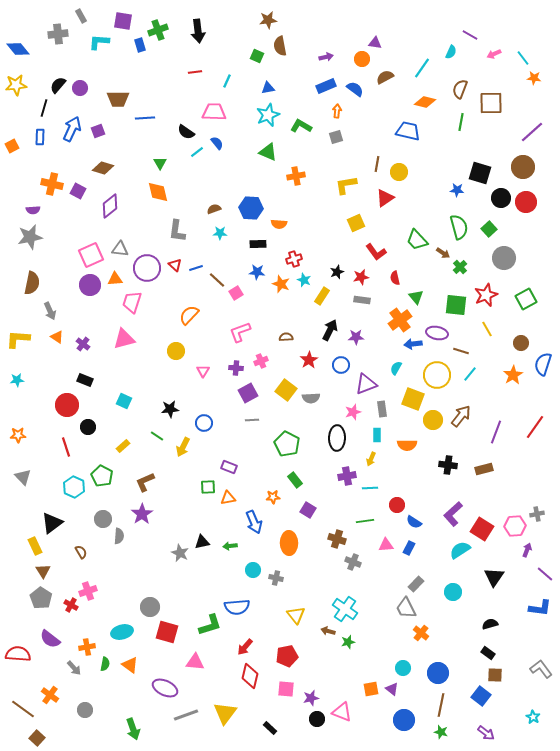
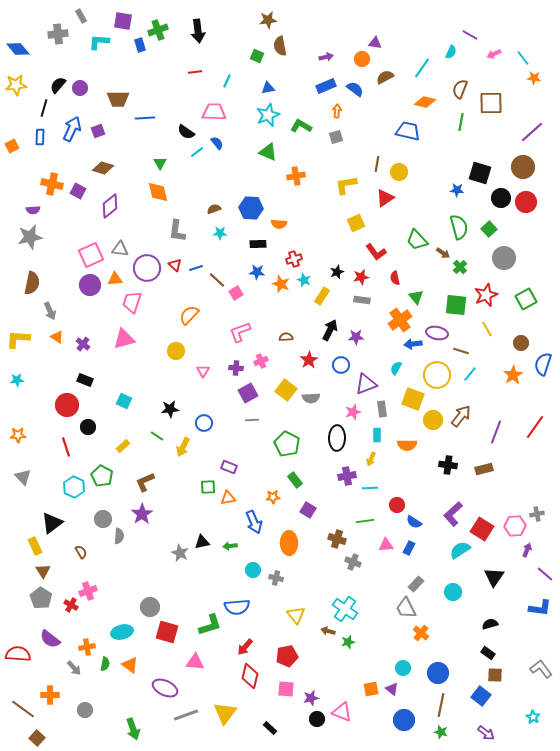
orange cross at (50, 695): rotated 36 degrees counterclockwise
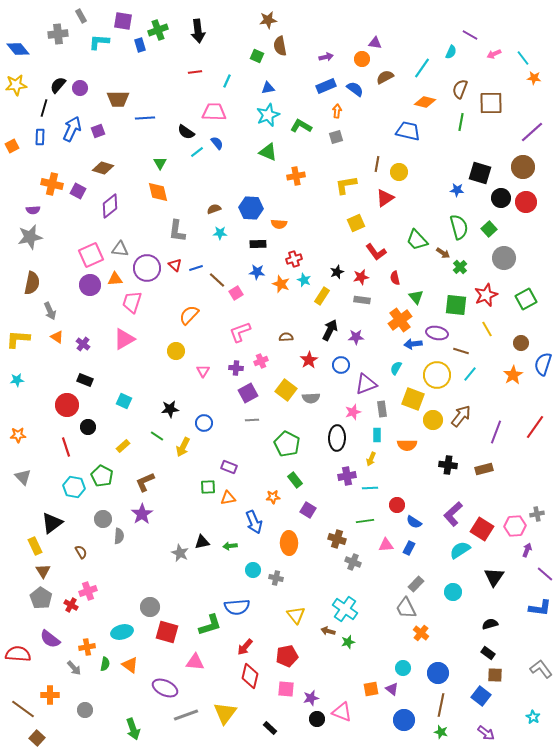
pink triangle at (124, 339): rotated 15 degrees counterclockwise
cyan hexagon at (74, 487): rotated 15 degrees counterclockwise
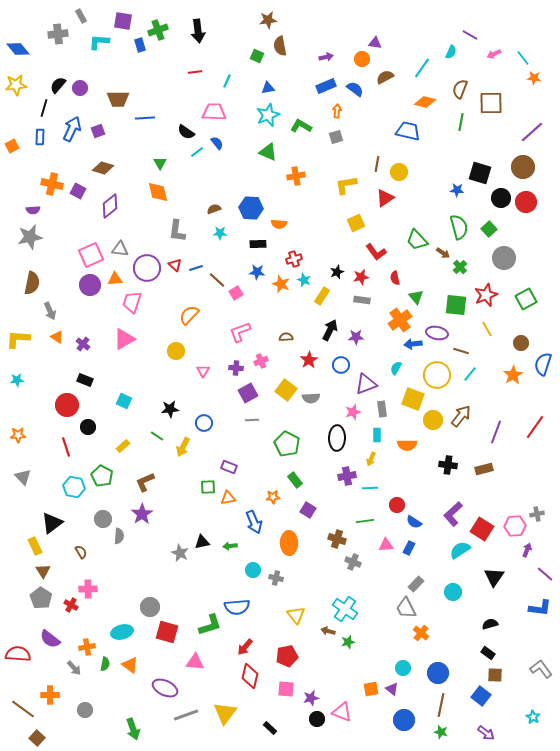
pink cross at (88, 591): moved 2 px up; rotated 18 degrees clockwise
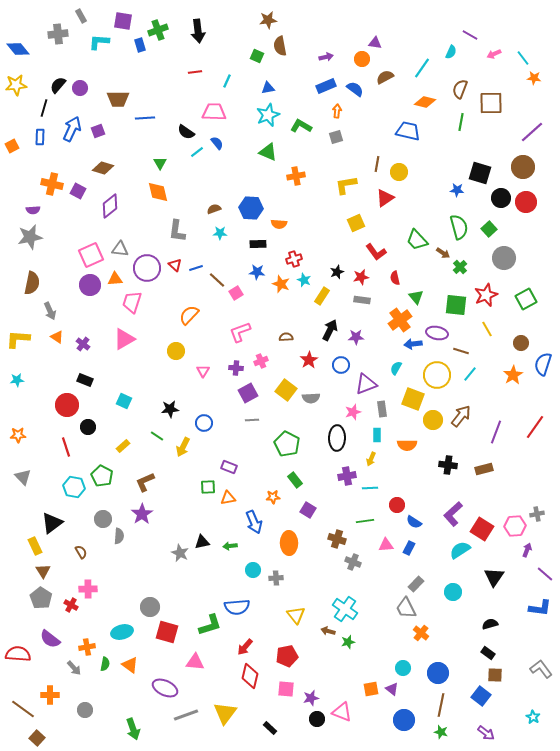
gray cross at (276, 578): rotated 16 degrees counterclockwise
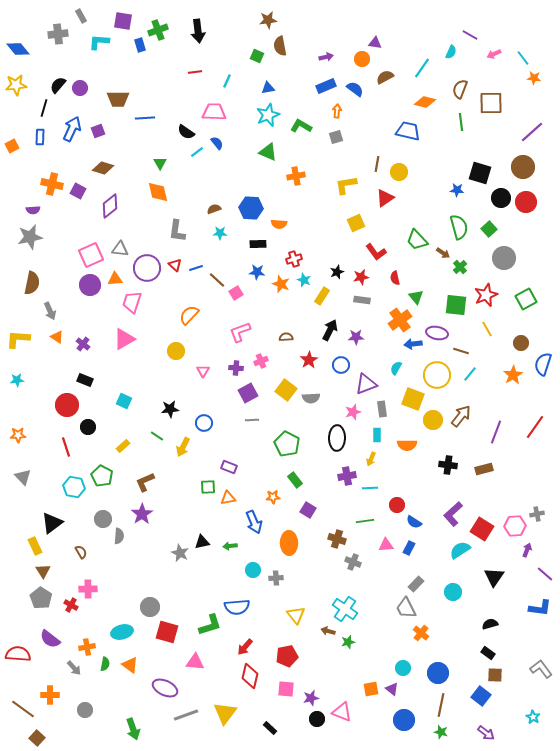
green line at (461, 122): rotated 18 degrees counterclockwise
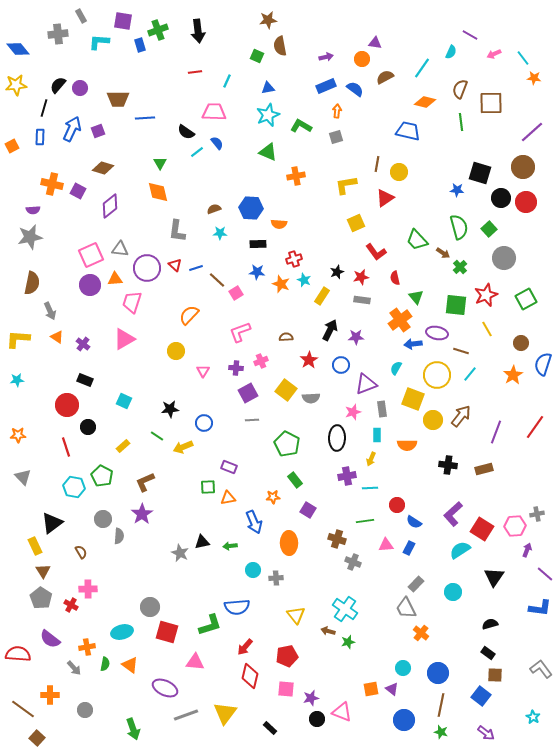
yellow arrow at (183, 447): rotated 42 degrees clockwise
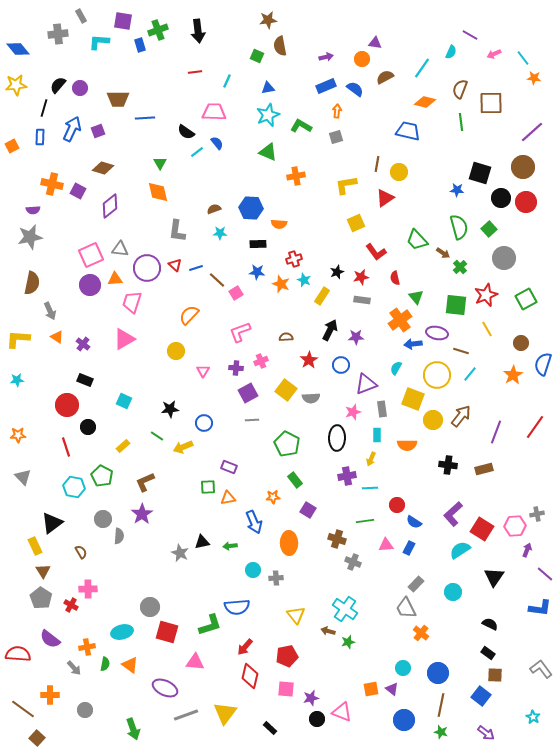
black semicircle at (490, 624): rotated 42 degrees clockwise
